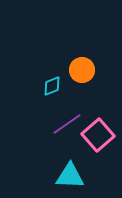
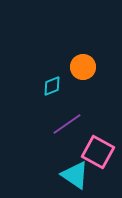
orange circle: moved 1 px right, 3 px up
pink square: moved 17 px down; rotated 20 degrees counterclockwise
cyan triangle: moved 5 px right, 1 px up; rotated 32 degrees clockwise
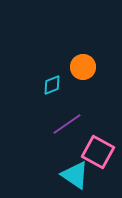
cyan diamond: moved 1 px up
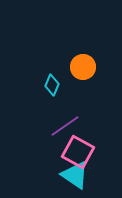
cyan diamond: rotated 45 degrees counterclockwise
purple line: moved 2 px left, 2 px down
pink square: moved 20 px left
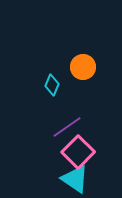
purple line: moved 2 px right, 1 px down
pink square: rotated 16 degrees clockwise
cyan triangle: moved 4 px down
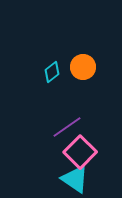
cyan diamond: moved 13 px up; rotated 30 degrees clockwise
pink square: moved 2 px right
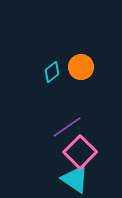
orange circle: moved 2 px left
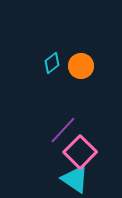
orange circle: moved 1 px up
cyan diamond: moved 9 px up
purple line: moved 4 px left, 3 px down; rotated 12 degrees counterclockwise
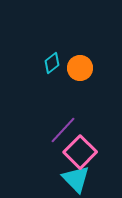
orange circle: moved 1 px left, 2 px down
cyan triangle: moved 1 px right; rotated 12 degrees clockwise
